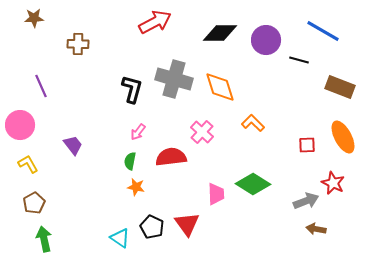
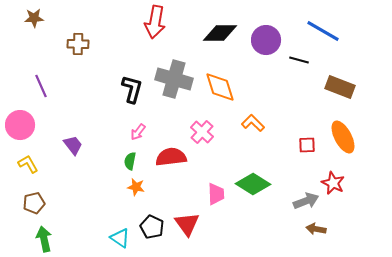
red arrow: rotated 128 degrees clockwise
brown pentagon: rotated 15 degrees clockwise
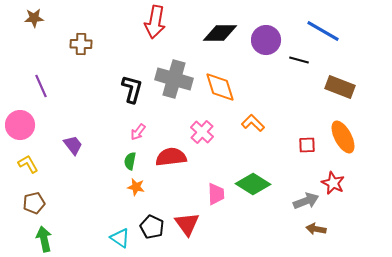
brown cross: moved 3 px right
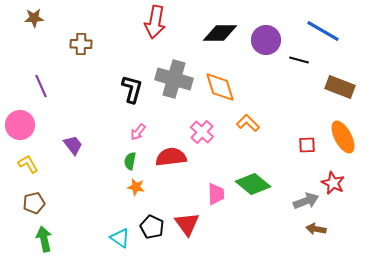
orange L-shape: moved 5 px left
green diamond: rotated 8 degrees clockwise
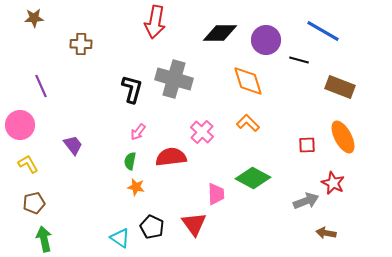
orange diamond: moved 28 px right, 6 px up
green diamond: moved 6 px up; rotated 12 degrees counterclockwise
red triangle: moved 7 px right
brown arrow: moved 10 px right, 4 px down
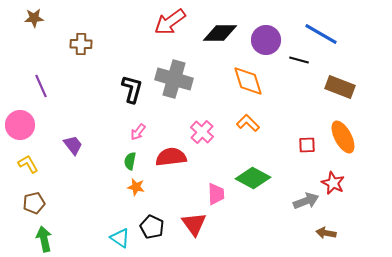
red arrow: moved 15 px right; rotated 44 degrees clockwise
blue line: moved 2 px left, 3 px down
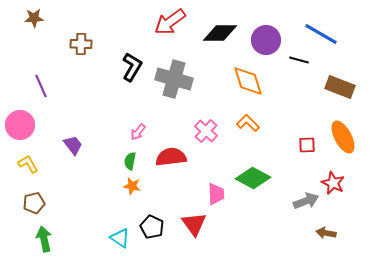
black L-shape: moved 22 px up; rotated 16 degrees clockwise
pink cross: moved 4 px right, 1 px up
orange star: moved 4 px left, 1 px up
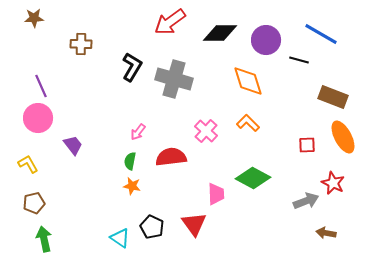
brown rectangle: moved 7 px left, 10 px down
pink circle: moved 18 px right, 7 px up
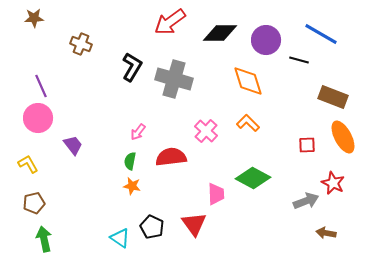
brown cross: rotated 20 degrees clockwise
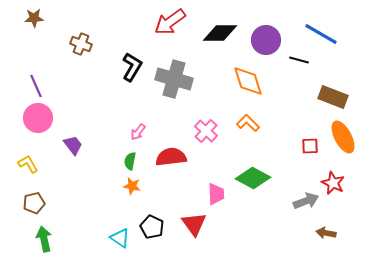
purple line: moved 5 px left
red square: moved 3 px right, 1 px down
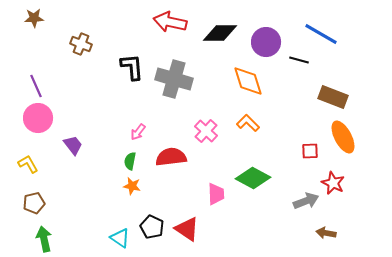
red arrow: rotated 48 degrees clockwise
purple circle: moved 2 px down
black L-shape: rotated 36 degrees counterclockwise
red square: moved 5 px down
red triangle: moved 7 px left, 5 px down; rotated 20 degrees counterclockwise
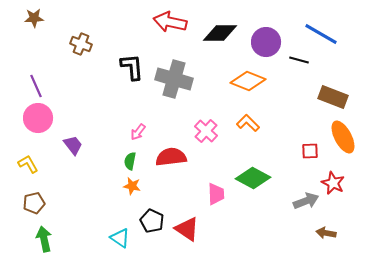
orange diamond: rotated 52 degrees counterclockwise
black pentagon: moved 6 px up
